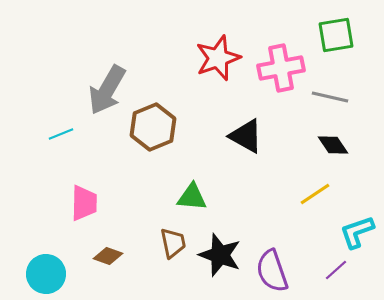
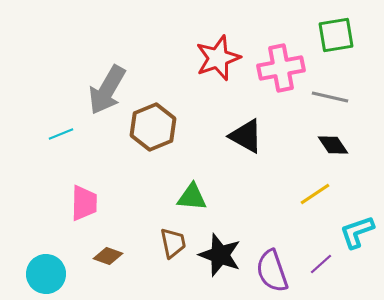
purple line: moved 15 px left, 6 px up
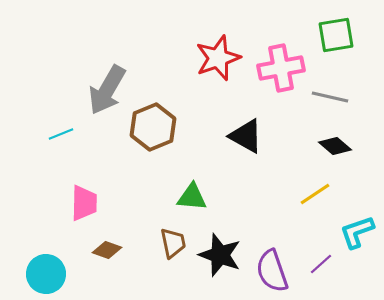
black diamond: moved 2 px right, 1 px down; rotated 16 degrees counterclockwise
brown diamond: moved 1 px left, 6 px up
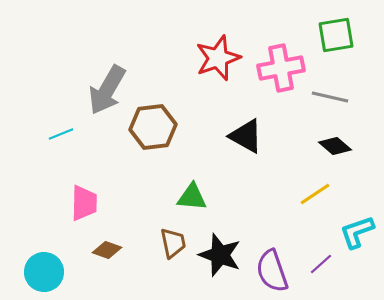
brown hexagon: rotated 15 degrees clockwise
cyan circle: moved 2 px left, 2 px up
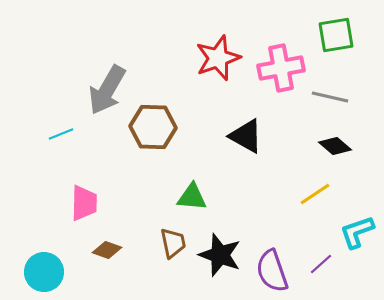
brown hexagon: rotated 9 degrees clockwise
